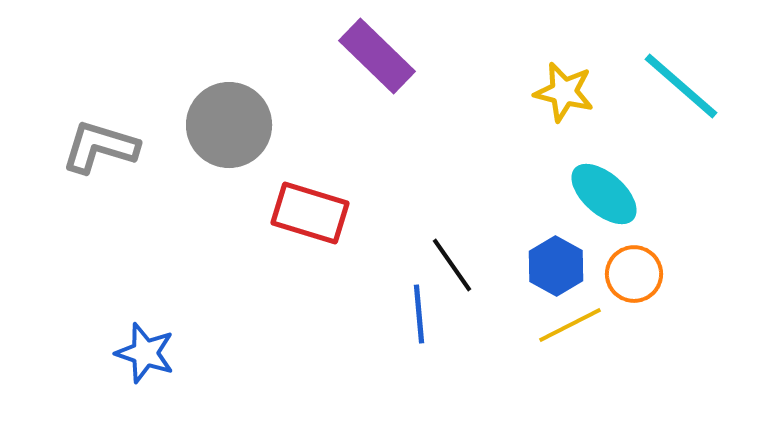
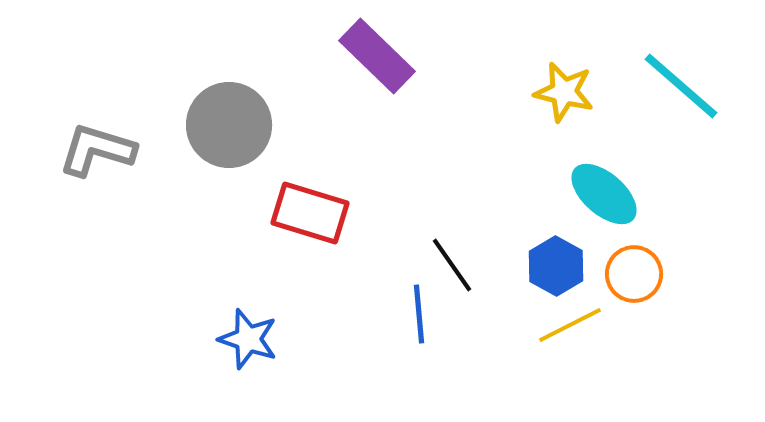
gray L-shape: moved 3 px left, 3 px down
blue star: moved 103 px right, 14 px up
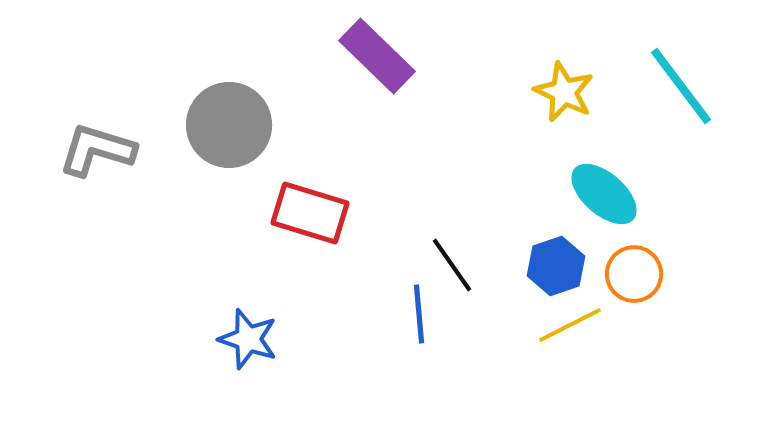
cyan line: rotated 12 degrees clockwise
yellow star: rotated 12 degrees clockwise
blue hexagon: rotated 12 degrees clockwise
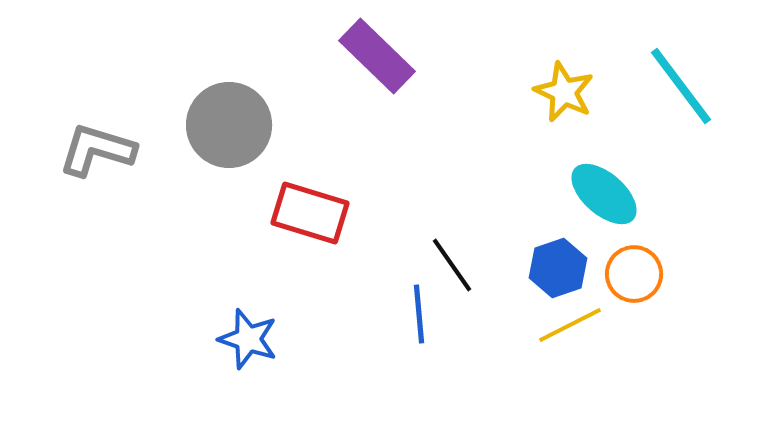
blue hexagon: moved 2 px right, 2 px down
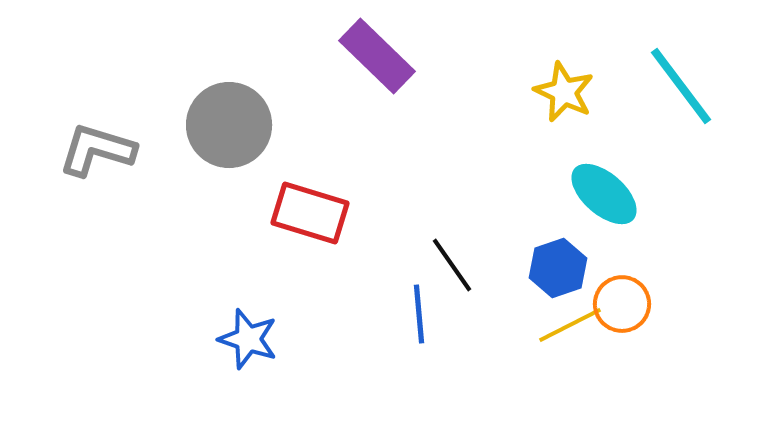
orange circle: moved 12 px left, 30 px down
